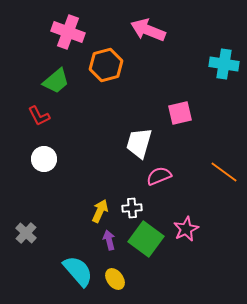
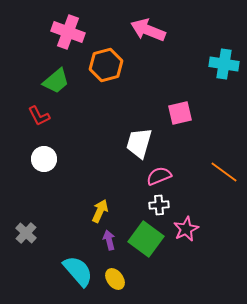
white cross: moved 27 px right, 3 px up
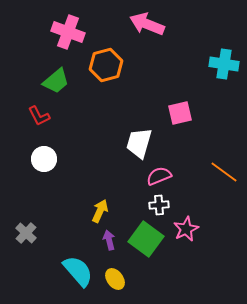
pink arrow: moved 1 px left, 6 px up
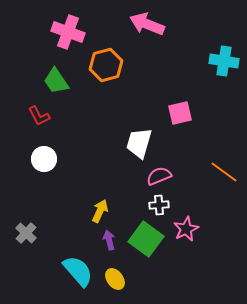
cyan cross: moved 3 px up
green trapezoid: rotated 96 degrees clockwise
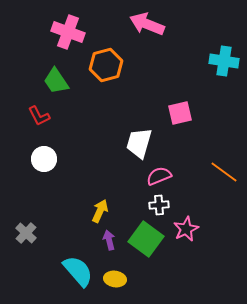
yellow ellipse: rotated 45 degrees counterclockwise
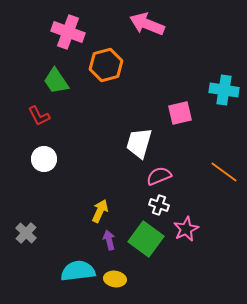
cyan cross: moved 29 px down
white cross: rotated 24 degrees clockwise
cyan semicircle: rotated 56 degrees counterclockwise
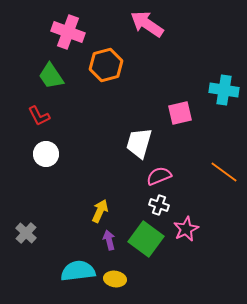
pink arrow: rotated 12 degrees clockwise
green trapezoid: moved 5 px left, 5 px up
white circle: moved 2 px right, 5 px up
